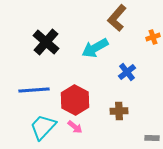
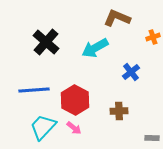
brown L-shape: rotated 72 degrees clockwise
blue cross: moved 4 px right
pink arrow: moved 1 px left, 1 px down
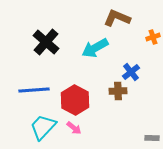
brown cross: moved 1 px left, 20 px up
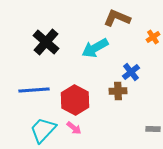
orange cross: rotated 16 degrees counterclockwise
cyan trapezoid: moved 3 px down
gray rectangle: moved 1 px right, 9 px up
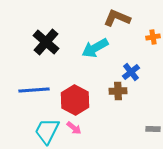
orange cross: rotated 24 degrees clockwise
cyan trapezoid: moved 4 px right, 1 px down; rotated 16 degrees counterclockwise
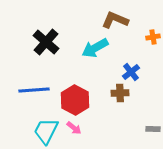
brown L-shape: moved 2 px left, 2 px down
brown cross: moved 2 px right, 2 px down
cyan trapezoid: moved 1 px left
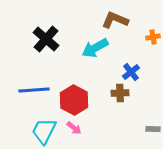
black cross: moved 3 px up
red hexagon: moved 1 px left
cyan trapezoid: moved 2 px left
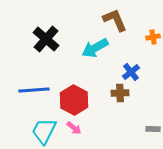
brown L-shape: rotated 44 degrees clockwise
